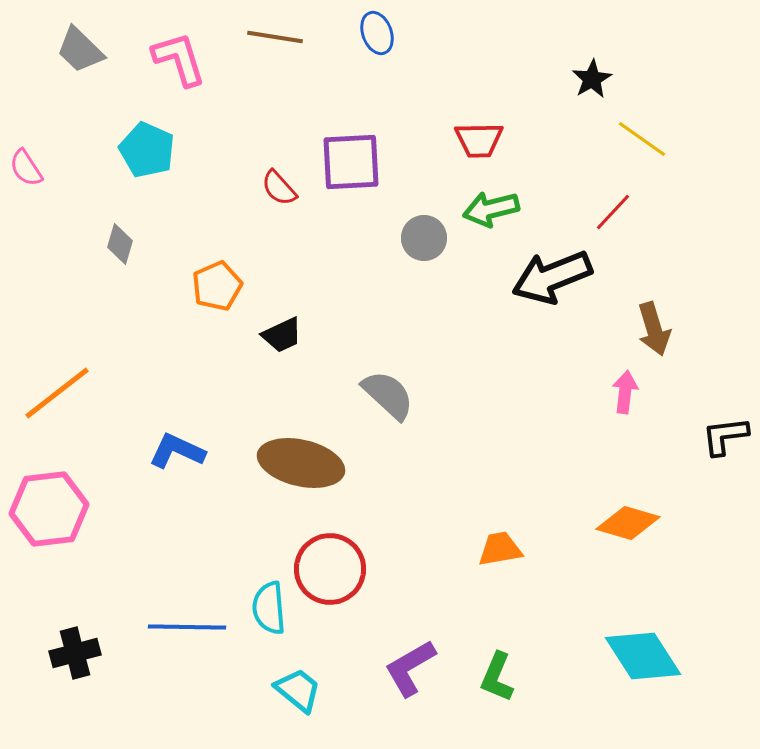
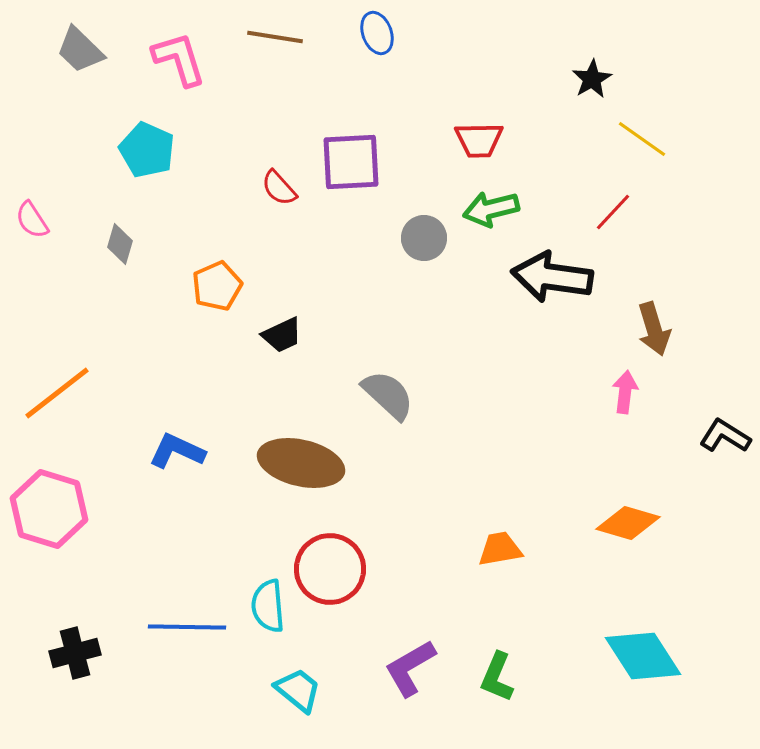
pink semicircle: moved 6 px right, 52 px down
black arrow: rotated 30 degrees clockwise
black L-shape: rotated 39 degrees clockwise
pink hexagon: rotated 24 degrees clockwise
cyan semicircle: moved 1 px left, 2 px up
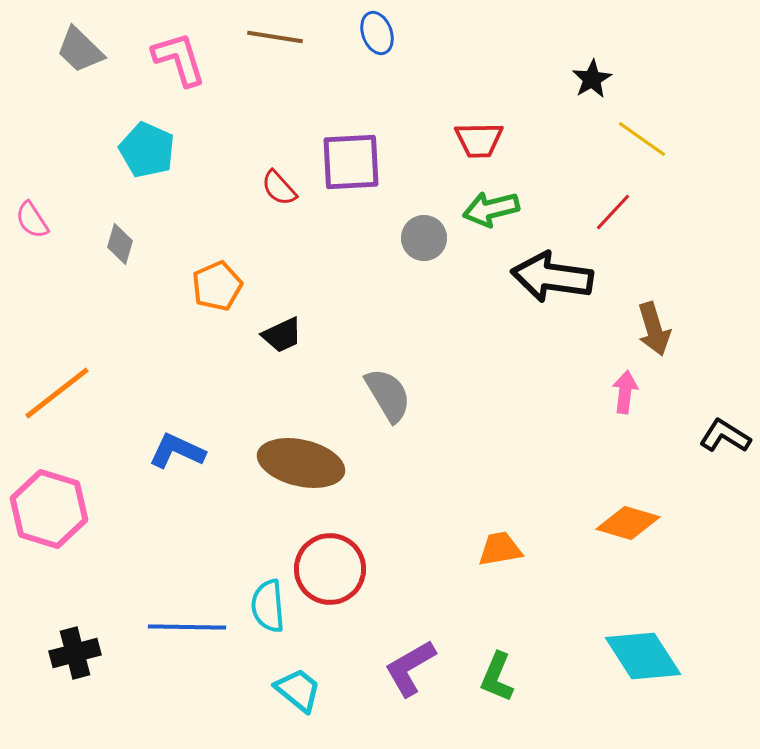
gray semicircle: rotated 16 degrees clockwise
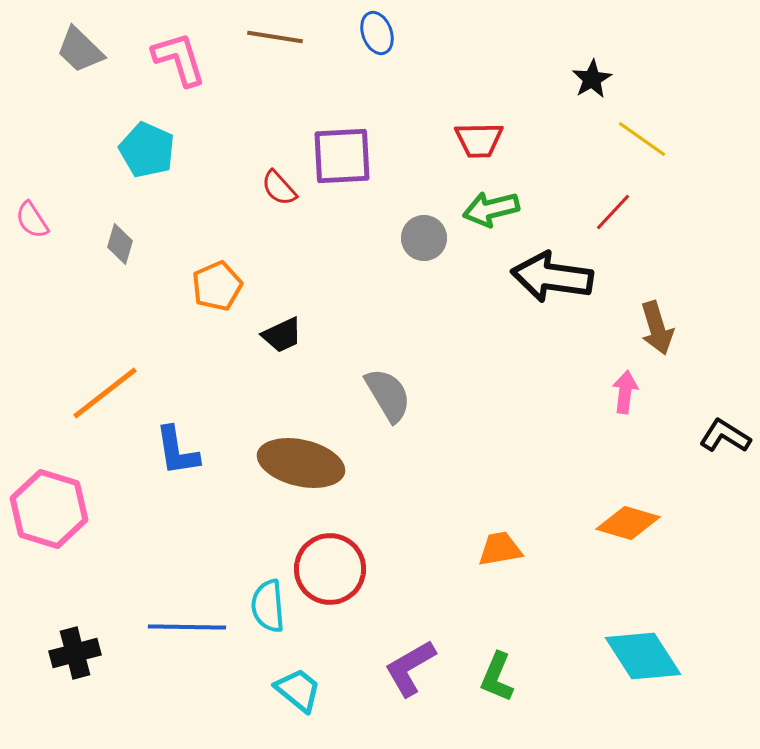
purple square: moved 9 px left, 6 px up
brown arrow: moved 3 px right, 1 px up
orange line: moved 48 px right
blue L-shape: rotated 124 degrees counterclockwise
